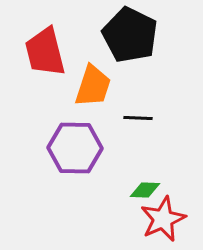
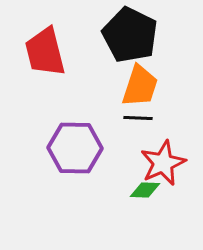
orange trapezoid: moved 47 px right
red star: moved 56 px up
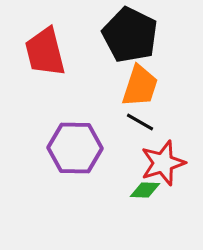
black line: moved 2 px right, 4 px down; rotated 28 degrees clockwise
red star: rotated 6 degrees clockwise
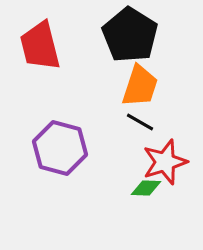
black pentagon: rotated 6 degrees clockwise
red trapezoid: moved 5 px left, 6 px up
purple hexagon: moved 15 px left; rotated 14 degrees clockwise
red star: moved 2 px right, 1 px up
green diamond: moved 1 px right, 2 px up
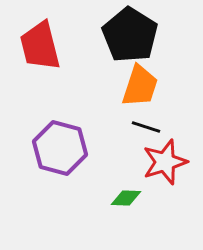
black line: moved 6 px right, 5 px down; rotated 12 degrees counterclockwise
green diamond: moved 20 px left, 10 px down
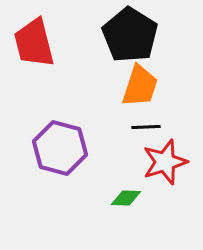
red trapezoid: moved 6 px left, 3 px up
black line: rotated 20 degrees counterclockwise
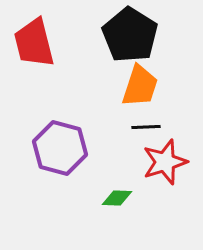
green diamond: moved 9 px left
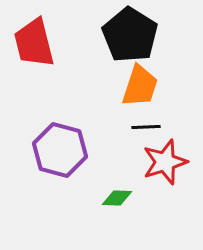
purple hexagon: moved 2 px down
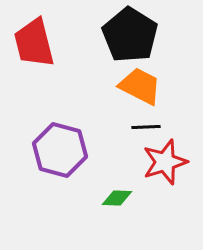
orange trapezoid: rotated 81 degrees counterclockwise
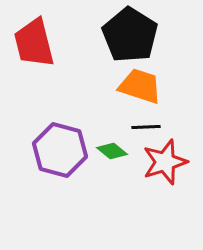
orange trapezoid: rotated 9 degrees counterclockwise
green diamond: moved 5 px left, 47 px up; rotated 36 degrees clockwise
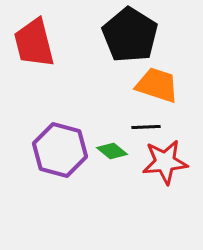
orange trapezoid: moved 17 px right, 1 px up
red star: rotated 12 degrees clockwise
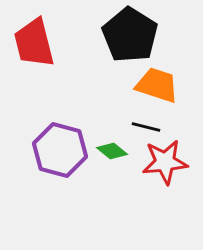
black line: rotated 16 degrees clockwise
